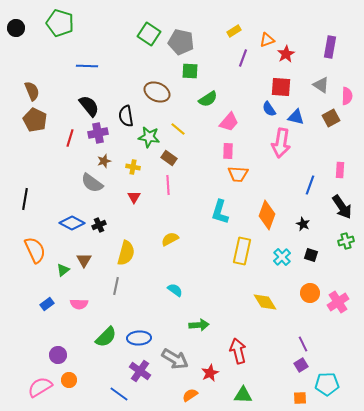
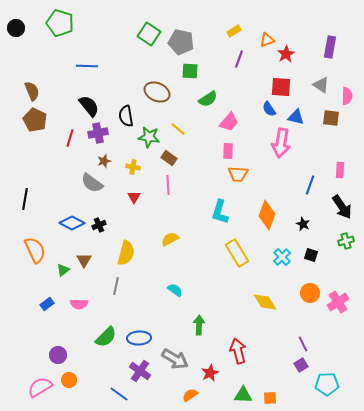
purple line at (243, 58): moved 4 px left, 1 px down
brown square at (331, 118): rotated 36 degrees clockwise
yellow rectangle at (242, 251): moved 5 px left, 2 px down; rotated 44 degrees counterclockwise
green arrow at (199, 325): rotated 84 degrees counterclockwise
orange square at (300, 398): moved 30 px left
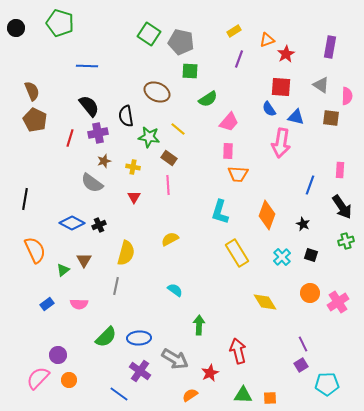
pink semicircle at (40, 387): moved 2 px left, 9 px up; rotated 15 degrees counterclockwise
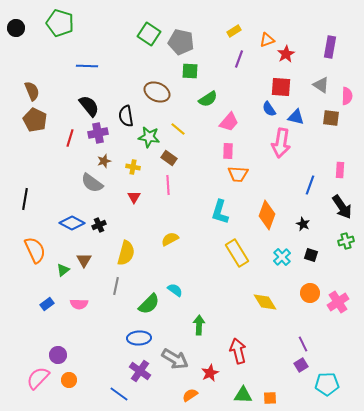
green semicircle at (106, 337): moved 43 px right, 33 px up
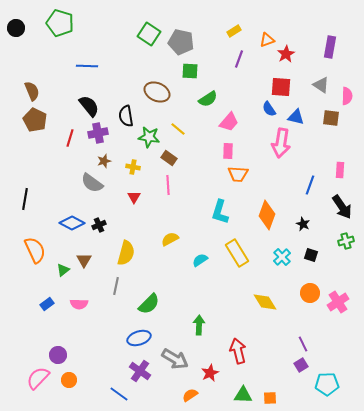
cyan semicircle at (175, 290): moved 25 px right, 30 px up; rotated 70 degrees counterclockwise
blue ellipse at (139, 338): rotated 15 degrees counterclockwise
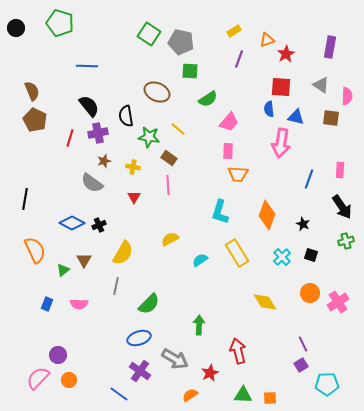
blue semicircle at (269, 109): rotated 28 degrees clockwise
blue line at (310, 185): moved 1 px left, 6 px up
yellow semicircle at (126, 253): moved 3 px left; rotated 15 degrees clockwise
blue rectangle at (47, 304): rotated 32 degrees counterclockwise
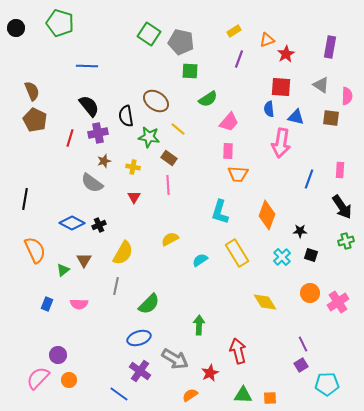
brown ellipse at (157, 92): moved 1 px left, 9 px down; rotated 10 degrees clockwise
black star at (303, 224): moved 3 px left, 7 px down; rotated 24 degrees counterclockwise
